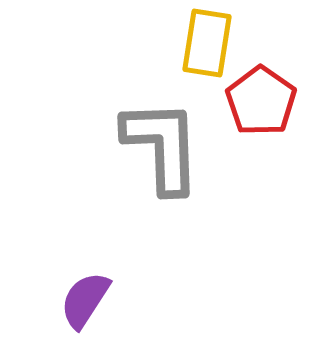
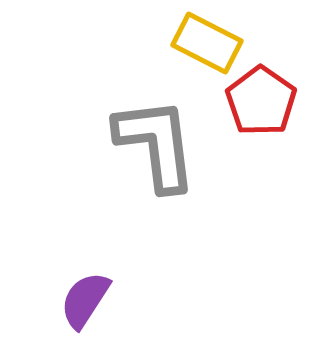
yellow rectangle: rotated 72 degrees counterclockwise
gray L-shape: moved 6 px left, 2 px up; rotated 5 degrees counterclockwise
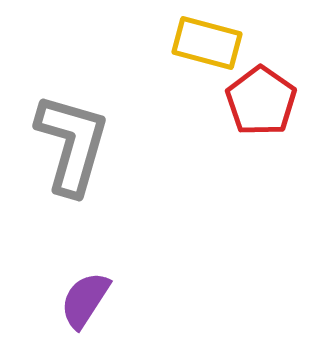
yellow rectangle: rotated 12 degrees counterclockwise
gray L-shape: moved 84 px left; rotated 23 degrees clockwise
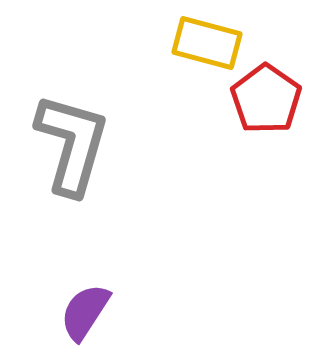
red pentagon: moved 5 px right, 2 px up
purple semicircle: moved 12 px down
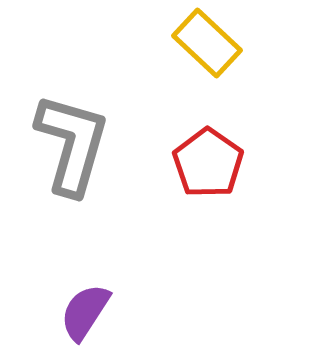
yellow rectangle: rotated 28 degrees clockwise
red pentagon: moved 58 px left, 64 px down
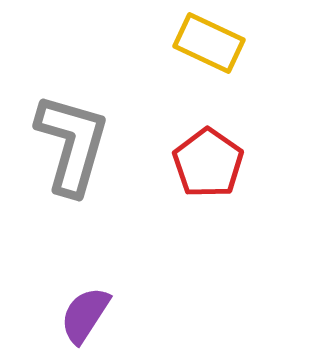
yellow rectangle: moved 2 px right; rotated 18 degrees counterclockwise
purple semicircle: moved 3 px down
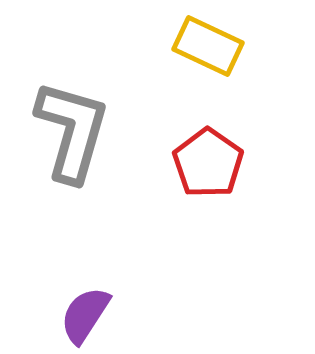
yellow rectangle: moved 1 px left, 3 px down
gray L-shape: moved 13 px up
